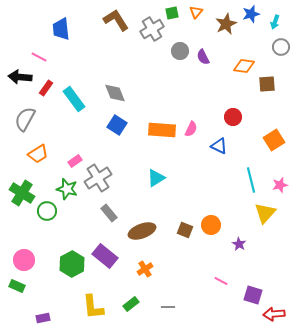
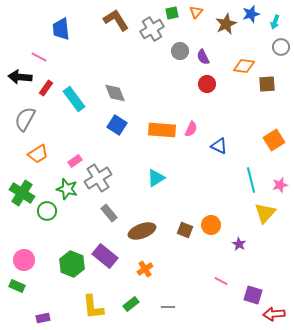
red circle at (233, 117): moved 26 px left, 33 px up
green hexagon at (72, 264): rotated 10 degrees counterclockwise
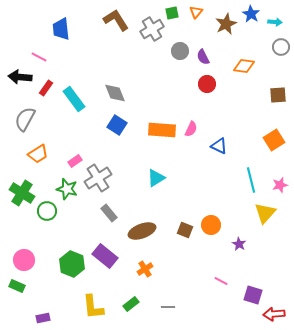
blue star at (251, 14): rotated 24 degrees counterclockwise
cyan arrow at (275, 22): rotated 104 degrees counterclockwise
brown square at (267, 84): moved 11 px right, 11 px down
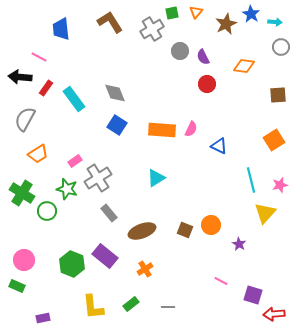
brown L-shape at (116, 20): moved 6 px left, 2 px down
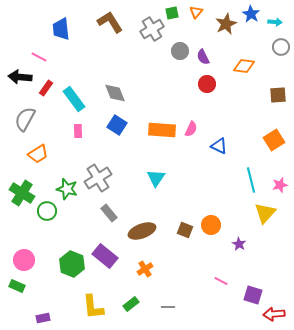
pink rectangle at (75, 161): moved 3 px right, 30 px up; rotated 56 degrees counterclockwise
cyan triangle at (156, 178): rotated 24 degrees counterclockwise
